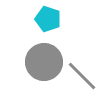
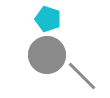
gray circle: moved 3 px right, 7 px up
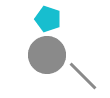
gray line: moved 1 px right
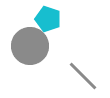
gray circle: moved 17 px left, 9 px up
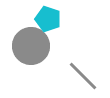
gray circle: moved 1 px right
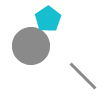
cyan pentagon: rotated 20 degrees clockwise
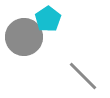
gray circle: moved 7 px left, 9 px up
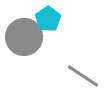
gray line: rotated 12 degrees counterclockwise
